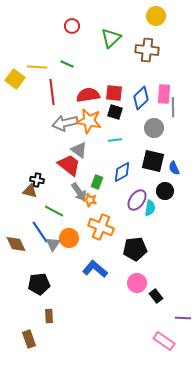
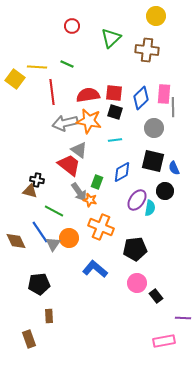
brown diamond at (16, 244): moved 3 px up
pink rectangle at (164, 341): rotated 45 degrees counterclockwise
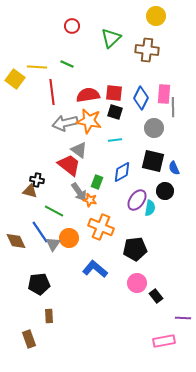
blue diamond at (141, 98): rotated 20 degrees counterclockwise
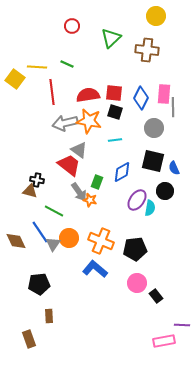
orange cross at (101, 227): moved 14 px down
purple line at (183, 318): moved 1 px left, 7 px down
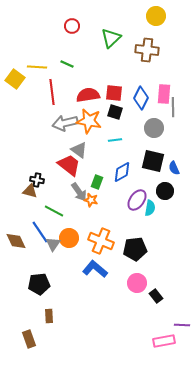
orange star at (90, 200): moved 1 px right
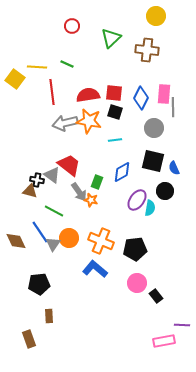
gray triangle at (79, 150): moved 27 px left, 25 px down
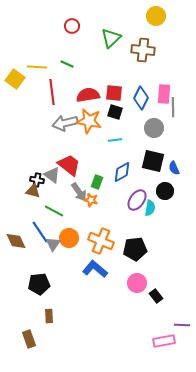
brown cross at (147, 50): moved 4 px left
brown triangle at (30, 191): moved 3 px right
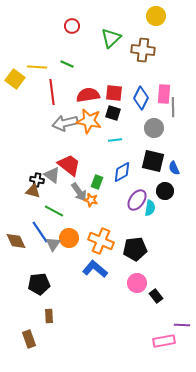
black square at (115, 112): moved 2 px left, 1 px down
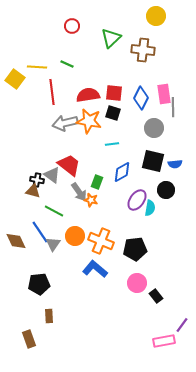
pink rectangle at (164, 94): rotated 12 degrees counterclockwise
cyan line at (115, 140): moved 3 px left, 4 px down
blue semicircle at (174, 168): moved 1 px right, 4 px up; rotated 72 degrees counterclockwise
black circle at (165, 191): moved 1 px right, 1 px up
orange circle at (69, 238): moved 6 px right, 2 px up
purple line at (182, 325): rotated 56 degrees counterclockwise
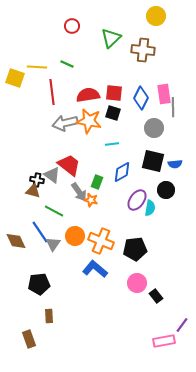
yellow square at (15, 79): moved 1 px up; rotated 18 degrees counterclockwise
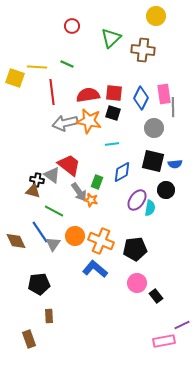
purple line at (182, 325): rotated 28 degrees clockwise
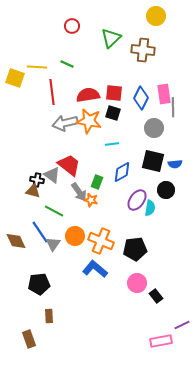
pink rectangle at (164, 341): moved 3 px left
